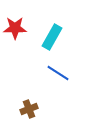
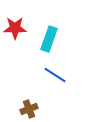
cyan rectangle: moved 3 px left, 2 px down; rotated 10 degrees counterclockwise
blue line: moved 3 px left, 2 px down
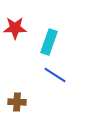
cyan rectangle: moved 3 px down
brown cross: moved 12 px left, 7 px up; rotated 24 degrees clockwise
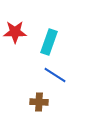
red star: moved 4 px down
brown cross: moved 22 px right
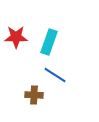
red star: moved 1 px right, 5 px down
brown cross: moved 5 px left, 7 px up
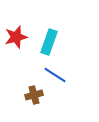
red star: rotated 15 degrees counterclockwise
brown cross: rotated 18 degrees counterclockwise
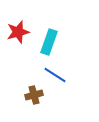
red star: moved 2 px right, 5 px up
